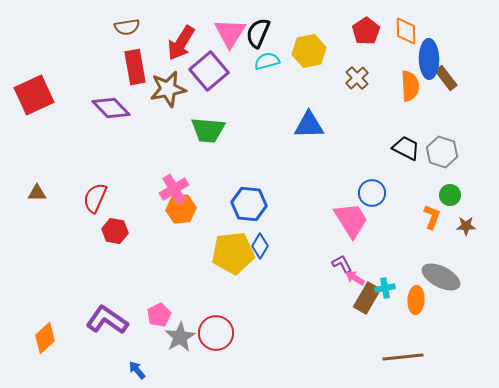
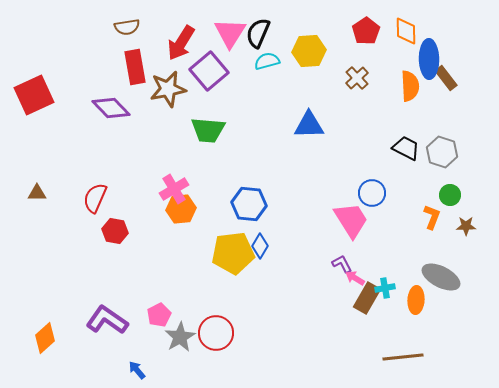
yellow hexagon at (309, 51): rotated 8 degrees clockwise
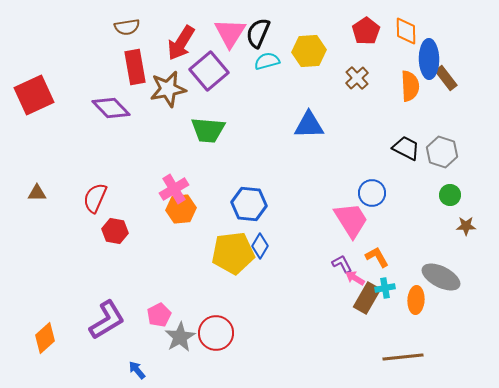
orange L-shape at (432, 217): moved 55 px left, 40 px down; rotated 50 degrees counterclockwise
purple L-shape at (107, 320): rotated 114 degrees clockwise
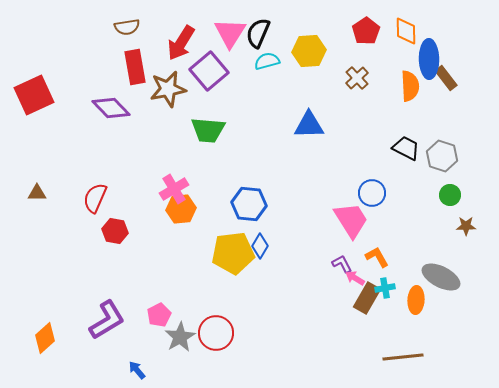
gray hexagon at (442, 152): moved 4 px down
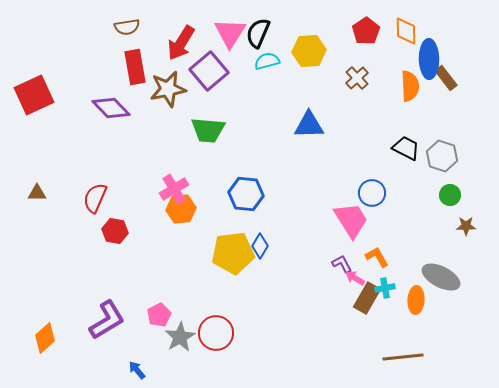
blue hexagon at (249, 204): moved 3 px left, 10 px up
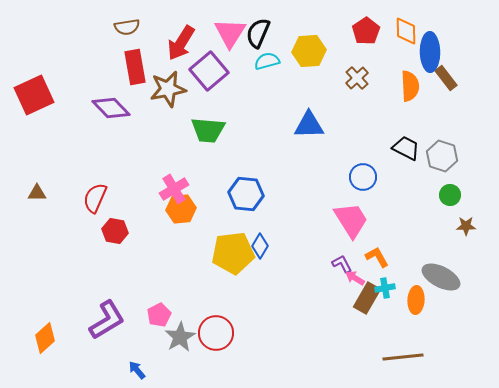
blue ellipse at (429, 59): moved 1 px right, 7 px up
blue circle at (372, 193): moved 9 px left, 16 px up
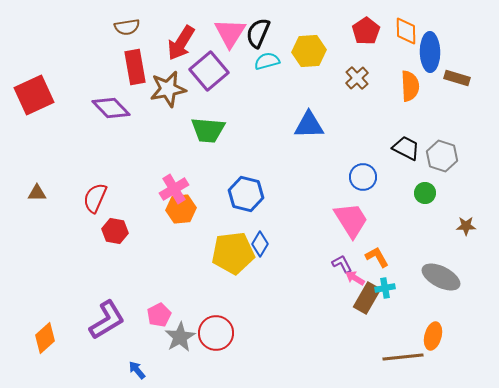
brown rectangle at (446, 78): moved 11 px right; rotated 35 degrees counterclockwise
blue hexagon at (246, 194): rotated 8 degrees clockwise
green circle at (450, 195): moved 25 px left, 2 px up
blue diamond at (260, 246): moved 2 px up
orange ellipse at (416, 300): moved 17 px right, 36 px down; rotated 12 degrees clockwise
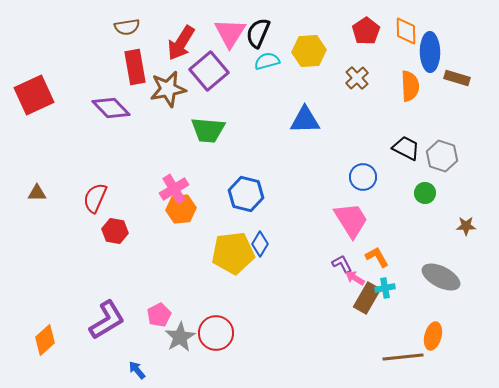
blue triangle at (309, 125): moved 4 px left, 5 px up
orange diamond at (45, 338): moved 2 px down
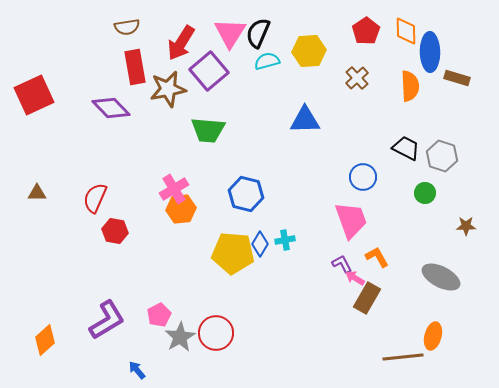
pink trapezoid at (351, 220): rotated 12 degrees clockwise
yellow pentagon at (233, 253): rotated 12 degrees clockwise
cyan cross at (385, 288): moved 100 px left, 48 px up
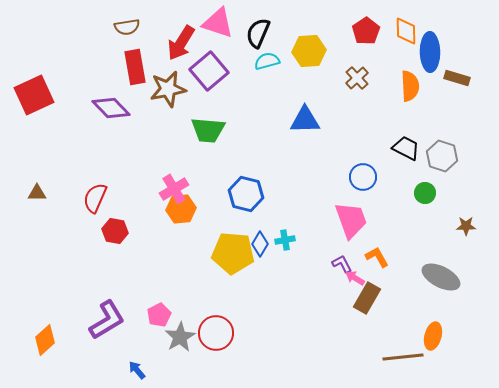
pink triangle at (230, 33): moved 12 px left, 10 px up; rotated 44 degrees counterclockwise
